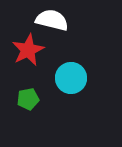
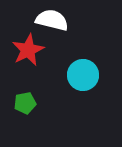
cyan circle: moved 12 px right, 3 px up
green pentagon: moved 3 px left, 4 px down
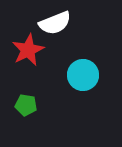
white semicircle: moved 3 px right, 3 px down; rotated 144 degrees clockwise
green pentagon: moved 1 px right, 2 px down; rotated 20 degrees clockwise
